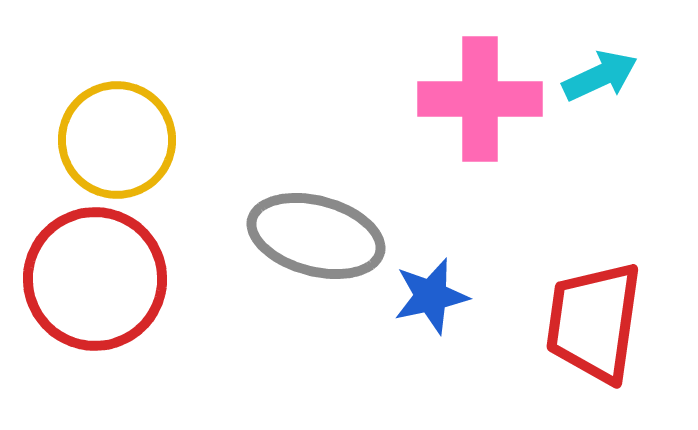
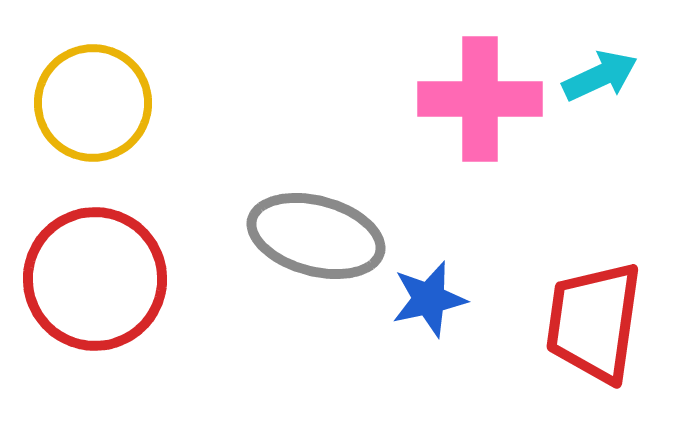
yellow circle: moved 24 px left, 37 px up
blue star: moved 2 px left, 3 px down
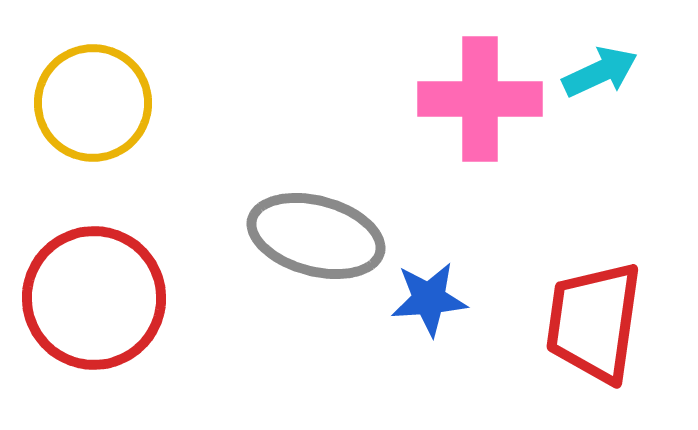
cyan arrow: moved 4 px up
red circle: moved 1 px left, 19 px down
blue star: rotated 8 degrees clockwise
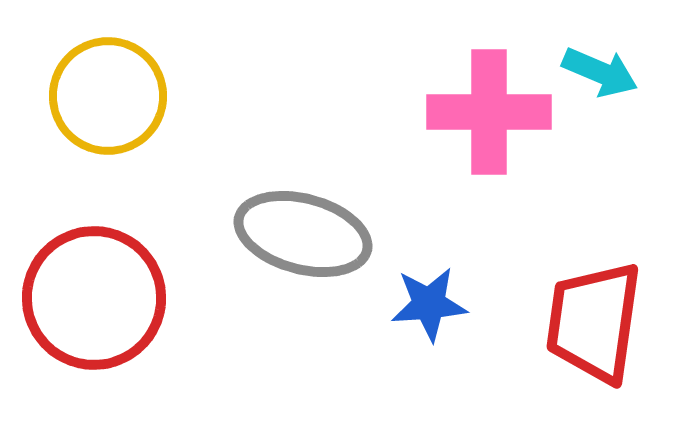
cyan arrow: rotated 48 degrees clockwise
pink cross: moved 9 px right, 13 px down
yellow circle: moved 15 px right, 7 px up
gray ellipse: moved 13 px left, 2 px up
blue star: moved 5 px down
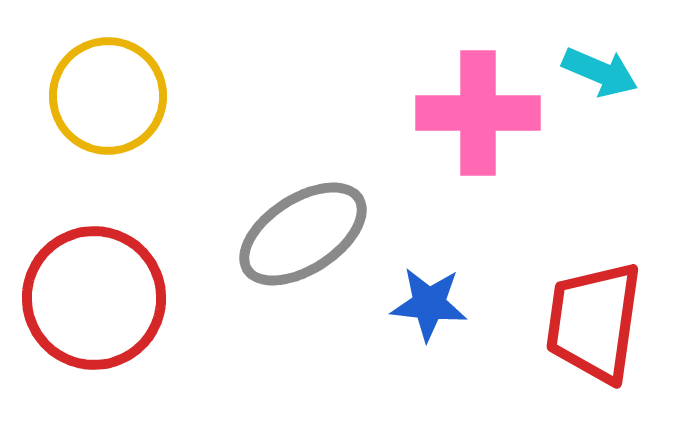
pink cross: moved 11 px left, 1 px down
gray ellipse: rotated 48 degrees counterclockwise
blue star: rotated 10 degrees clockwise
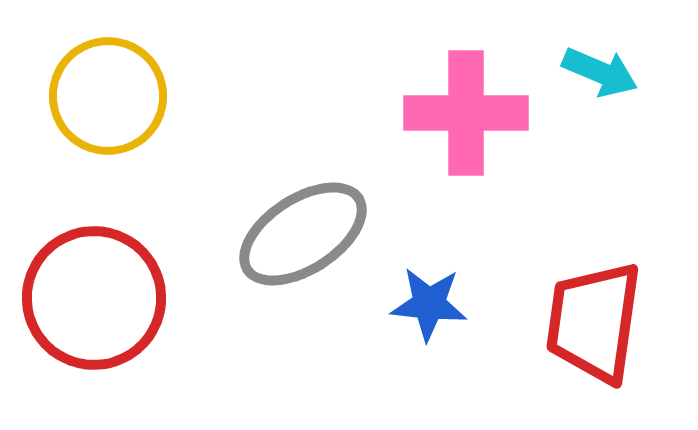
pink cross: moved 12 px left
